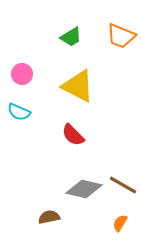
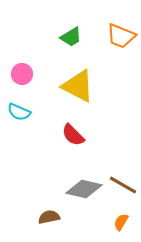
orange semicircle: moved 1 px right, 1 px up
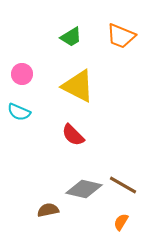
brown semicircle: moved 1 px left, 7 px up
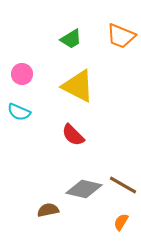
green trapezoid: moved 2 px down
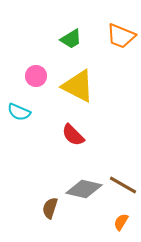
pink circle: moved 14 px right, 2 px down
brown semicircle: moved 2 px right, 2 px up; rotated 60 degrees counterclockwise
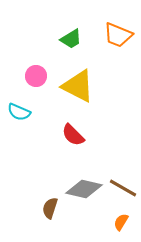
orange trapezoid: moved 3 px left, 1 px up
brown line: moved 3 px down
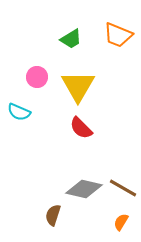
pink circle: moved 1 px right, 1 px down
yellow triangle: rotated 33 degrees clockwise
red semicircle: moved 8 px right, 7 px up
brown semicircle: moved 3 px right, 7 px down
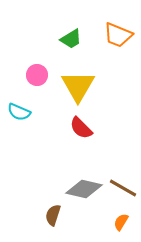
pink circle: moved 2 px up
